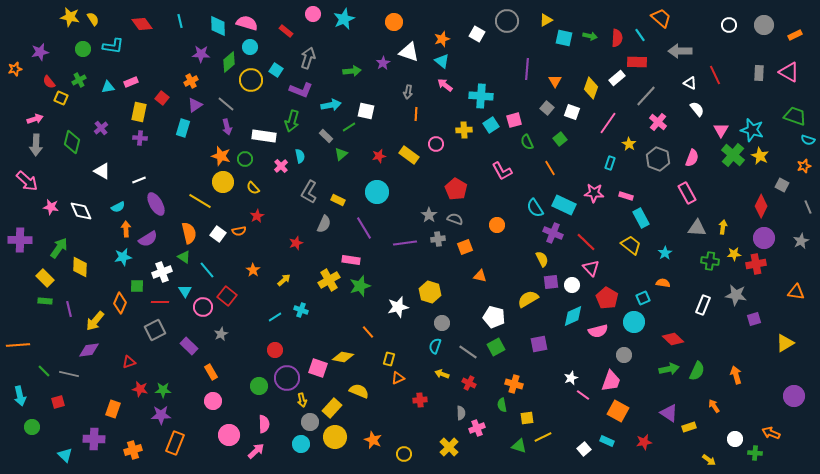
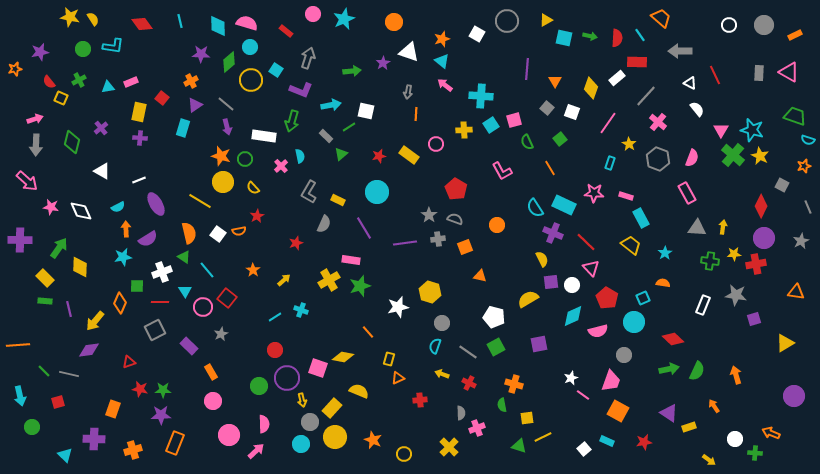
red square at (227, 296): moved 2 px down
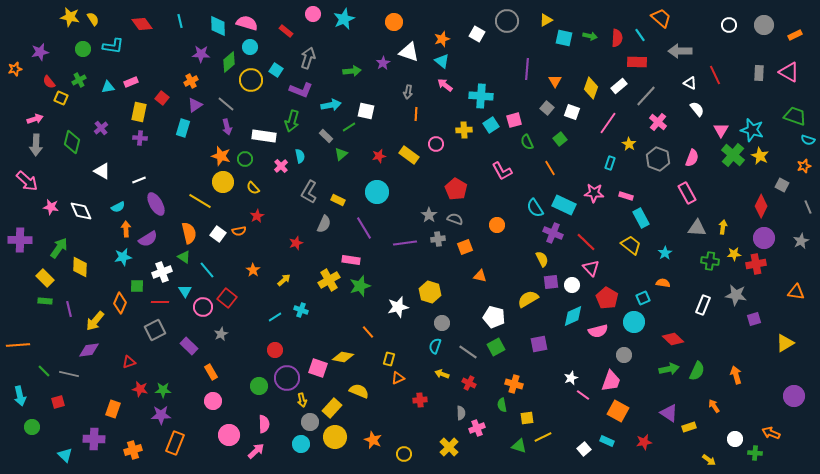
white rectangle at (617, 78): moved 2 px right, 8 px down
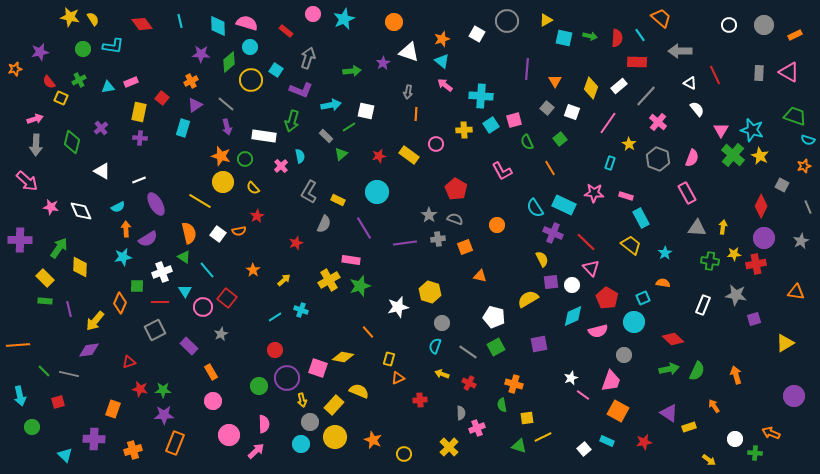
yellow rectangle at (332, 408): moved 2 px right, 3 px up
purple star at (161, 415): moved 3 px right
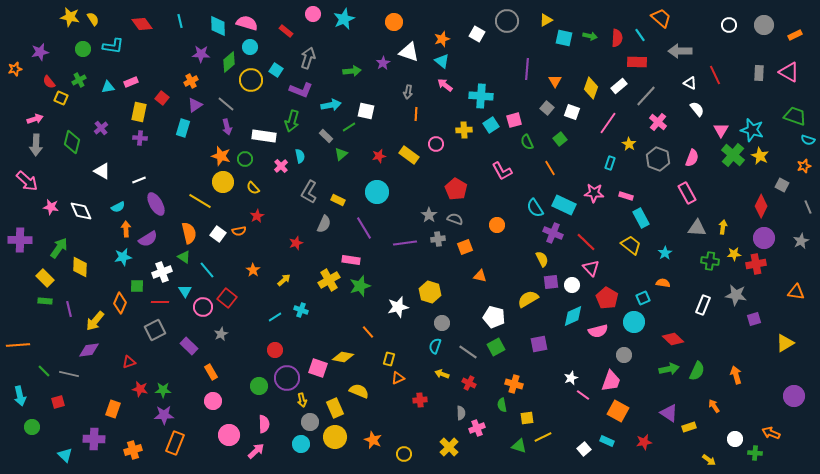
yellow rectangle at (334, 405): moved 1 px right, 3 px down; rotated 66 degrees counterclockwise
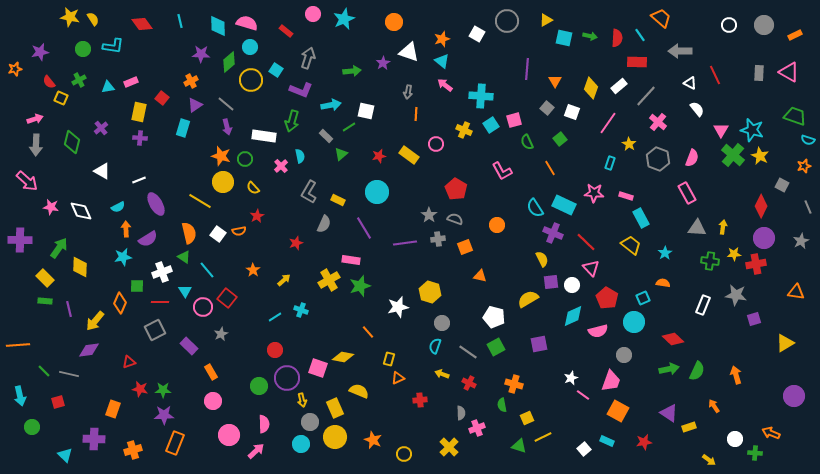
yellow cross at (464, 130): rotated 28 degrees clockwise
yellow square at (527, 418): rotated 16 degrees counterclockwise
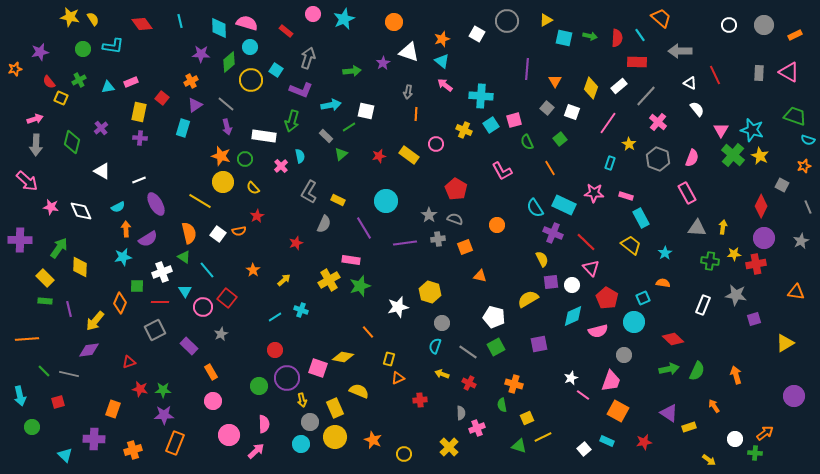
cyan diamond at (218, 26): moved 1 px right, 2 px down
cyan circle at (377, 192): moved 9 px right, 9 px down
orange line at (18, 345): moved 9 px right, 6 px up
orange arrow at (771, 433): moved 6 px left; rotated 120 degrees clockwise
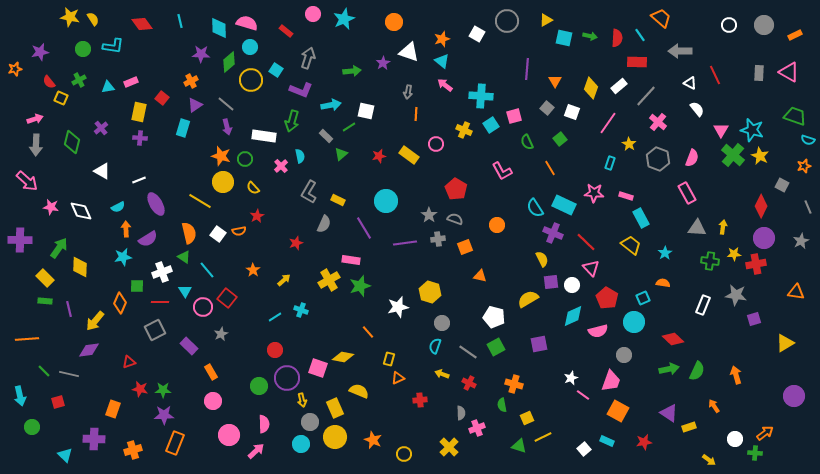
pink square at (514, 120): moved 4 px up
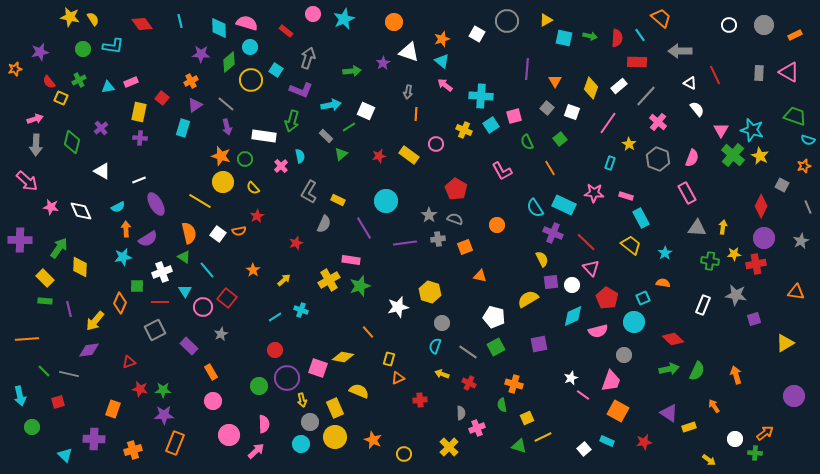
white square at (366, 111): rotated 12 degrees clockwise
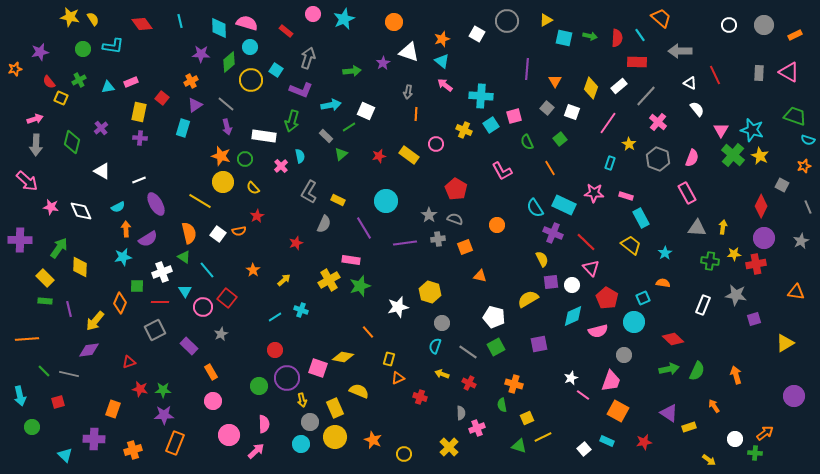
red cross at (420, 400): moved 3 px up; rotated 24 degrees clockwise
